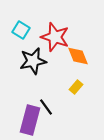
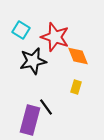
yellow rectangle: rotated 24 degrees counterclockwise
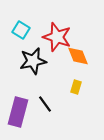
red star: moved 2 px right
black line: moved 1 px left, 3 px up
purple rectangle: moved 12 px left, 8 px up
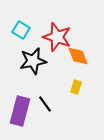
purple rectangle: moved 2 px right, 1 px up
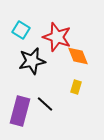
black star: moved 1 px left
black line: rotated 12 degrees counterclockwise
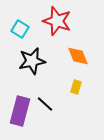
cyan square: moved 1 px left, 1 px up
red star: moved 16 px up
